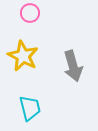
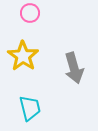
yellow star: rotated 8 degrees clockwise
gray arrow: moved 1 px right, 2 px down
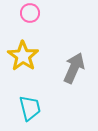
gray arrow: rotated 140 degrees counterclockwise
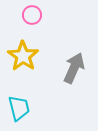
pink circle: moved 2 px right, 2 px down
cyan trapezoid: moved 11 px left
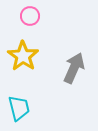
pink circle: moved 2 px left, 1 px down
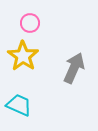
pink circle: moved 7 px down
cyan trapezoid: moved 3 px up; rotated 52 degrees counterclockwise
